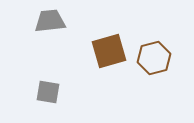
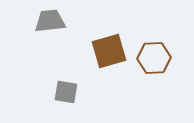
brown hexagon: rotated 12 degrees clockwise
gray square: moved 18 px right
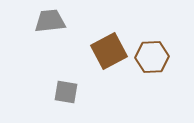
brown square: rotated 12 degrees counterclockwise
brown hexagon: moved 2 px left, 1 px up
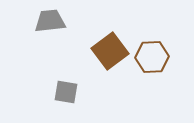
brown square: moved 1 px right; rotated 9 degrees counterclockwise
